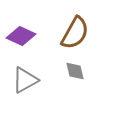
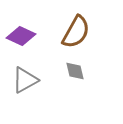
brown semicircle: moved 1 px right, 1 px up
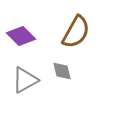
purple diamond: rotated 20 degrees clockwise
gray diamond: moved 13 px left
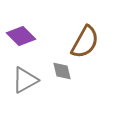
brown semicircle: moved 9 px right, 10 px down
